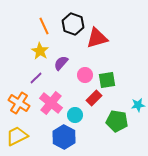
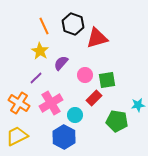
pink cross: rotated 20 degrees clockwise
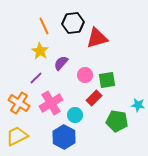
black hexagon: moved 1 px up; rotated 25 degrees counterclockwise
cyan star: rotated 16 degrees clockwise
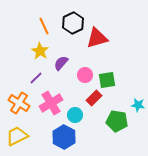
black hexagon: rotated 20 degrees counterclockwise
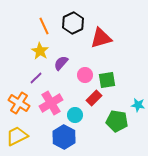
red triangle: moved 4 px right
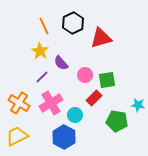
purple semicircle: rotated 84 degrees counterclockwise
purple line: moved 6 px right, 1 px up
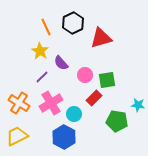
orange line: moved 2 px right, 1 px down
cyan circle: moved 1 px left, 1 px up
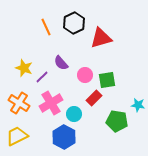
black hexagon: moved 1 px right
yellow star: moved 16 px left, 17 px down; rotated 12 degrees counterclockwise
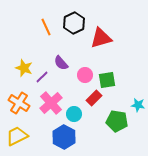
pink cross: rotated 10 degrees counterclockwise
